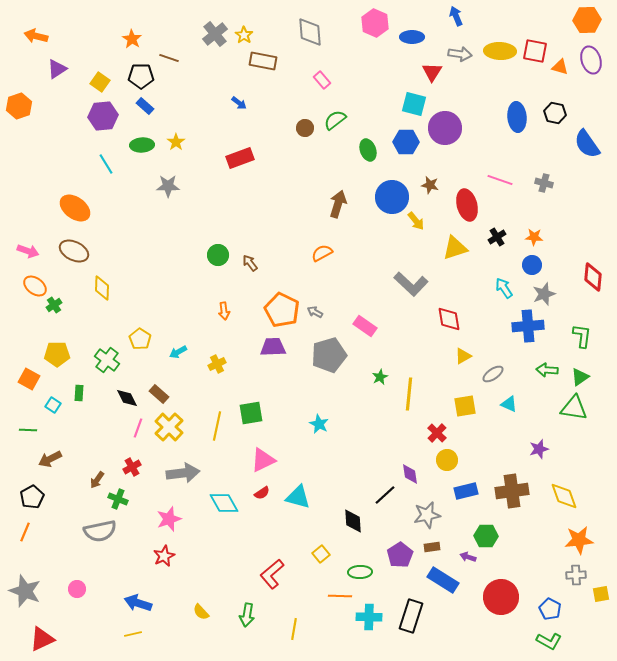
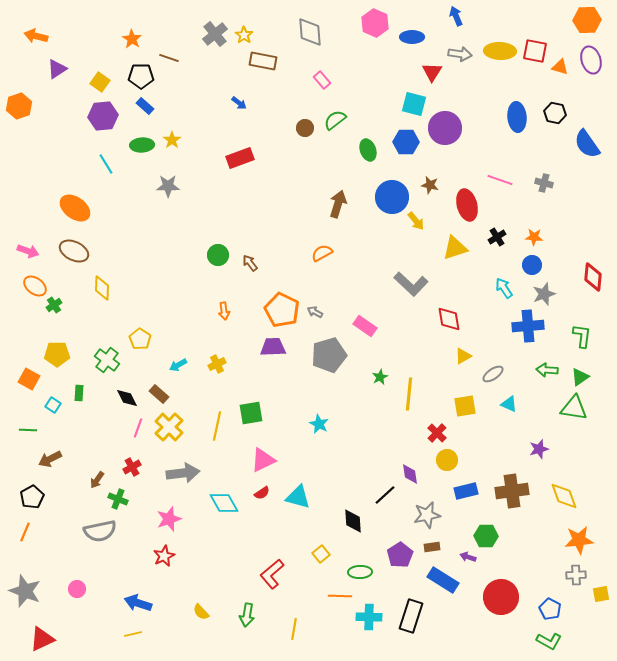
yellow star at (176, 142): moved 4 px left, 2 px up
cyan arrow at (178, 352): moved 13 px down
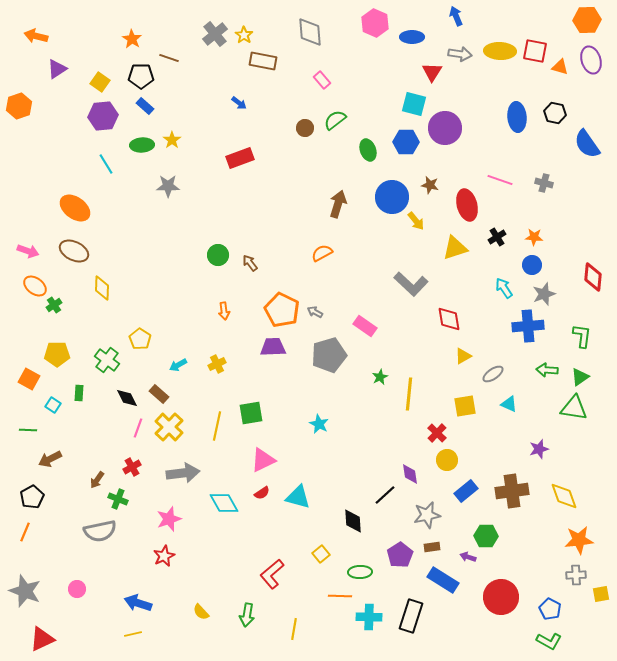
blue rectangle at (466, 491): rotated 25 degrees counterclockwise
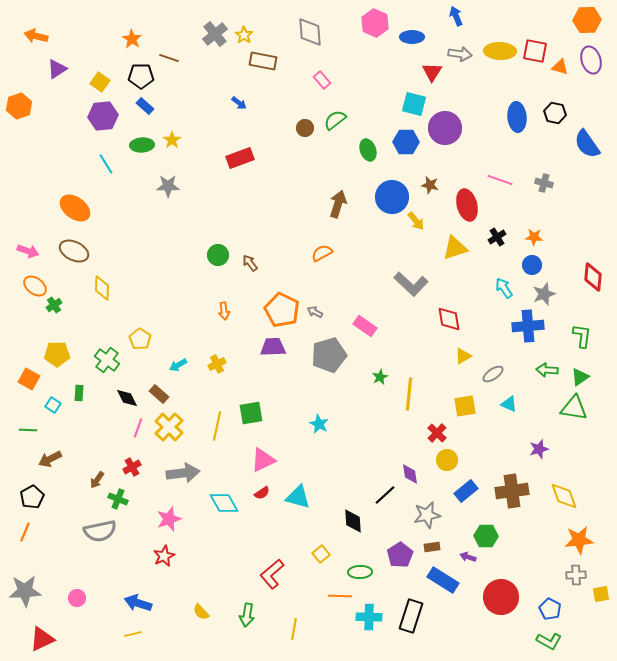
pink circle at (77, 589): moved 9 px down
gray star at (25, 591): rotated 24 degrees counterclockwise
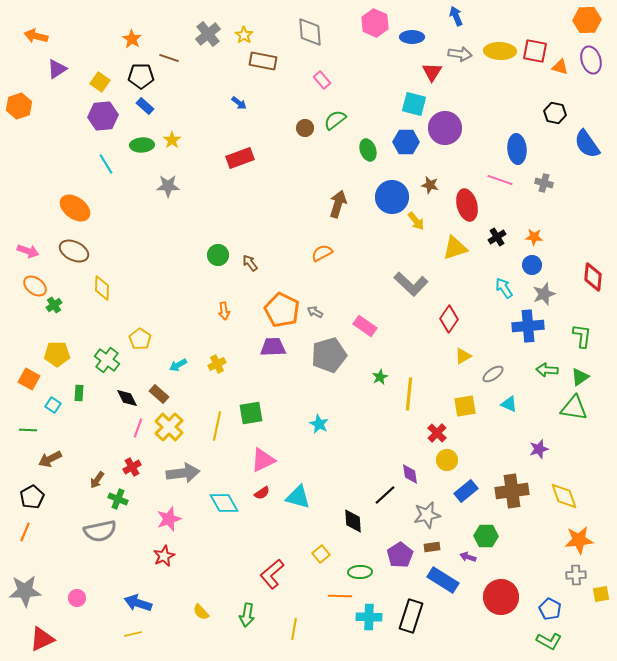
gray cross at (215, 34): moved 7 px left
blue ellipse at (517, 117): moved 32 px down
red diamond at (449, 319): rotated 44 degrees clockwise
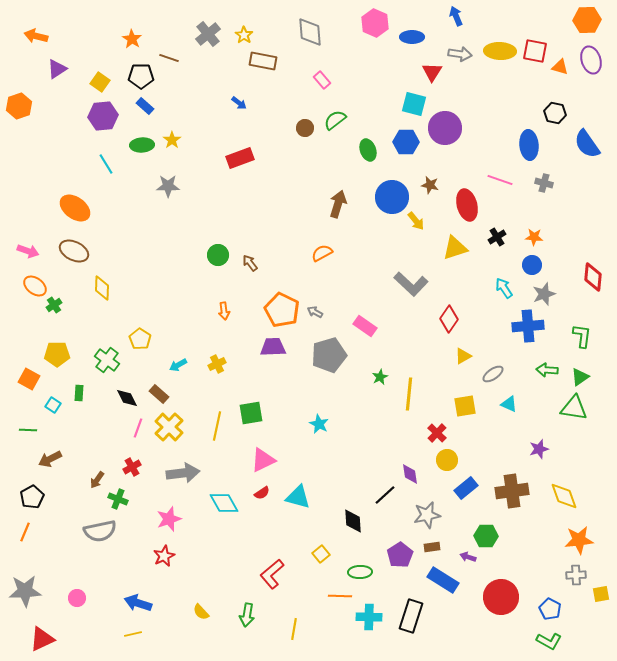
blue ellipse at (517, 149): moved 12 px right, 4 px up
blue rectangle at (466, 491): moved 3 px up
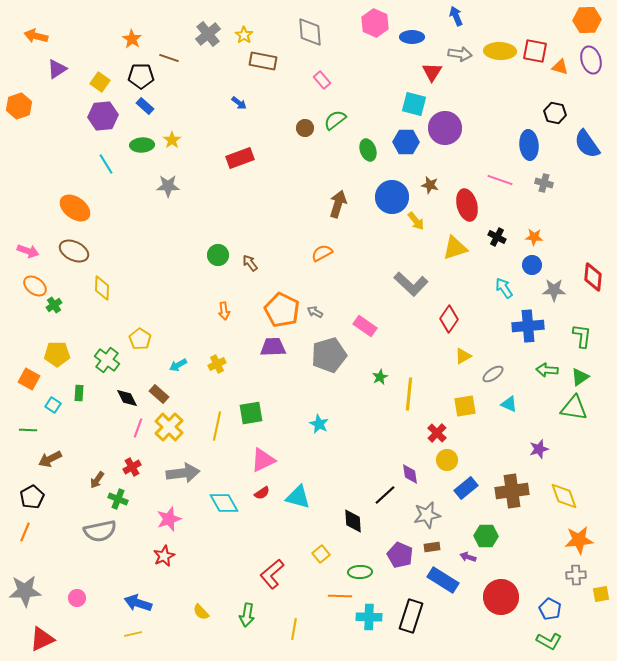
black cross at (497, 237): rotated 30 degrees counterclockwise
gray star at (544, 294): moved 10 px right, 4 px up; rotated 20 degrees clockwise
purple pentagon at (400, 555): rotated 15 degrees counterclockwise
